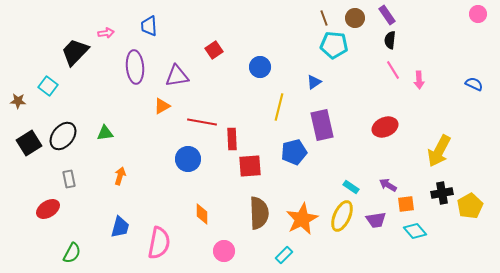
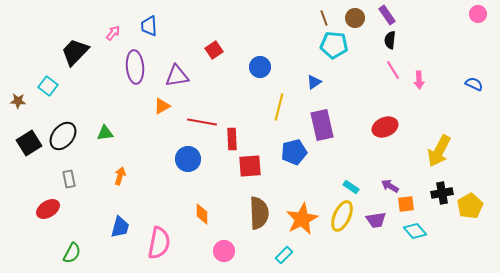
pink arrow at (106, 33): moved 7 px right; rotated 42 degrees counterclockwise
purple arrow at (388, 185): moved 2 px right, 1 px down
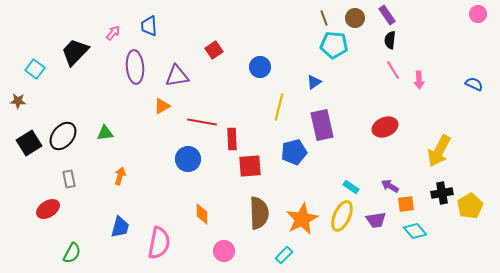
cyan square at (48, 86): moved 13 px left, 17 px up
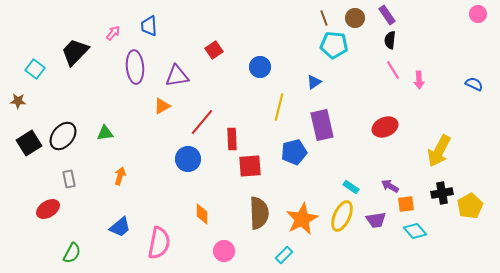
red line at (202, 122): rotated 60 degrees counterclockwise
blue trapezoid at (120, 227): rotated 35 degrees clockwise
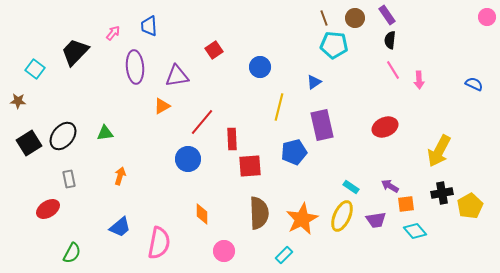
pink circle at (478, 14): moved 9 px right, 3 px down
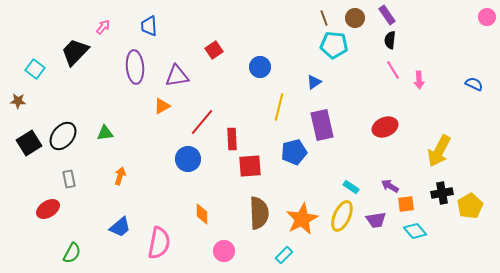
pink arrow at (113, 33): moved 10 px left, 6 px up
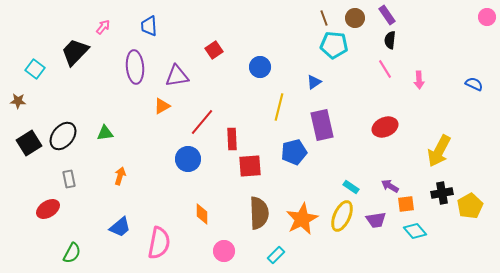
pink line at (393, 70): moved 8 px left, 1 px up
cyan rectangle at (284, 255): moved 8 px left
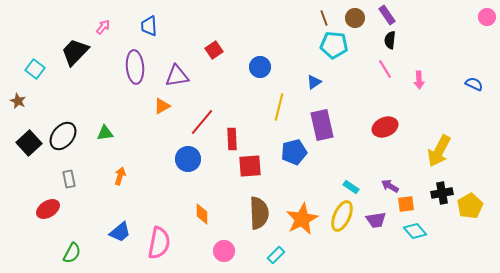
brown star at (18, 101): rotated 21 degrees clockwise
black square at (29, 143): rotated 10 degrees counterclockwise
blue trapezoid at (120, 227): moved 5 px down
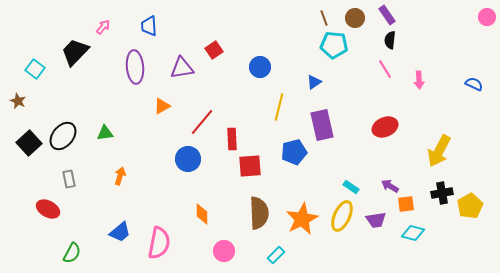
purple triangle at (177, 76): moved 5 px right, 8 px up
red ellipse at (48, 209): rotated 60 degrees clockwise
cyan diamond at (415, 231): moved 2 px left, 2 px down; rotated 35 degrees counterclockwise
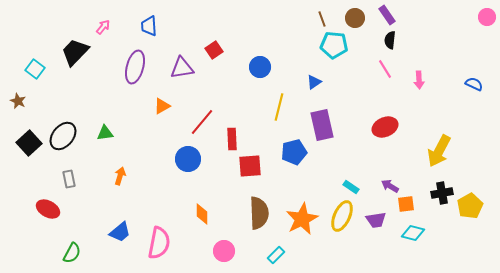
brown line at (324, 18): moved 2 px left, 1 px down
purple ellipse at (135, 67): rotated 20 degrees clockwise
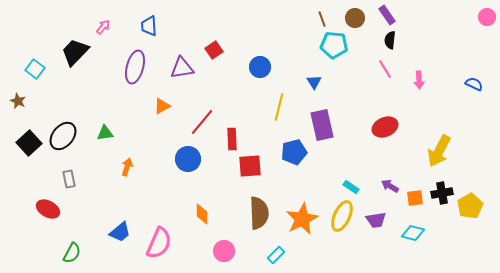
blue triangle at (314, 82): rotated 28 degrees counterclockwise
orange arrow at (120, 176): moved 7 px right, 9 px up
orange square at (406, 204): moved 9 px right, 6 px up
pink semicircle at (159, 243): rotated 12 degrees clockwise
